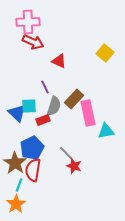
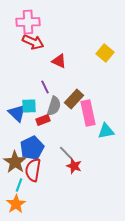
brown star: moved 1 px up
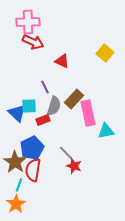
red triangle: moved 3 px right
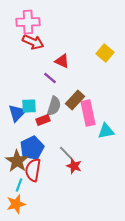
purple line: moved 5 px right, 9 px up; rotated 24 degrees counterclockwise
brown rectangle: moved 1 px right, 1 px down
blue triangle: rotated 30 degrees clockwise
brown star: moved 2 px right, 1 px up
orange star: rotated 18 degrees clockwise
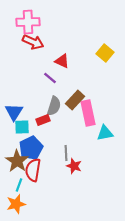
cyan square: moved 7 px left, 21 px down
blue triangle: moved 3 px left, 1 px up; rotated 12 degrees counterclockwise
cyan triangle: moved 1 px left, 2 px down
blue pentagon: moved 1 px left
gray line: rotated 42 degrees clockwise
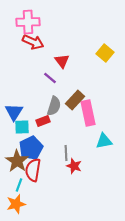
red triangle: rotated 28 degrees clockwise
red rectangle: moved 1 px down
cyan triangle: moved 1 px left, 8 px down
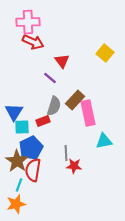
red star: rotated 14 degrees counterclockwise
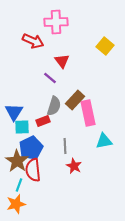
pink cross: moved 28 px right
red arrow: moved 1 px up
yellow square: moved 7 px up
gray line: moved 1 px left, 7 px up
red star: rotated 21 degrees clockwise
red semicircle: rotated 15 degrees counterclockwise
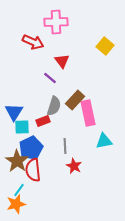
red arrow: moved 1 px down
cyan line: moved 5 px down; rotated 16 degrees clockwise
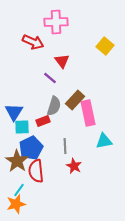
red semicircle: moved 3 px right, 1 px down
